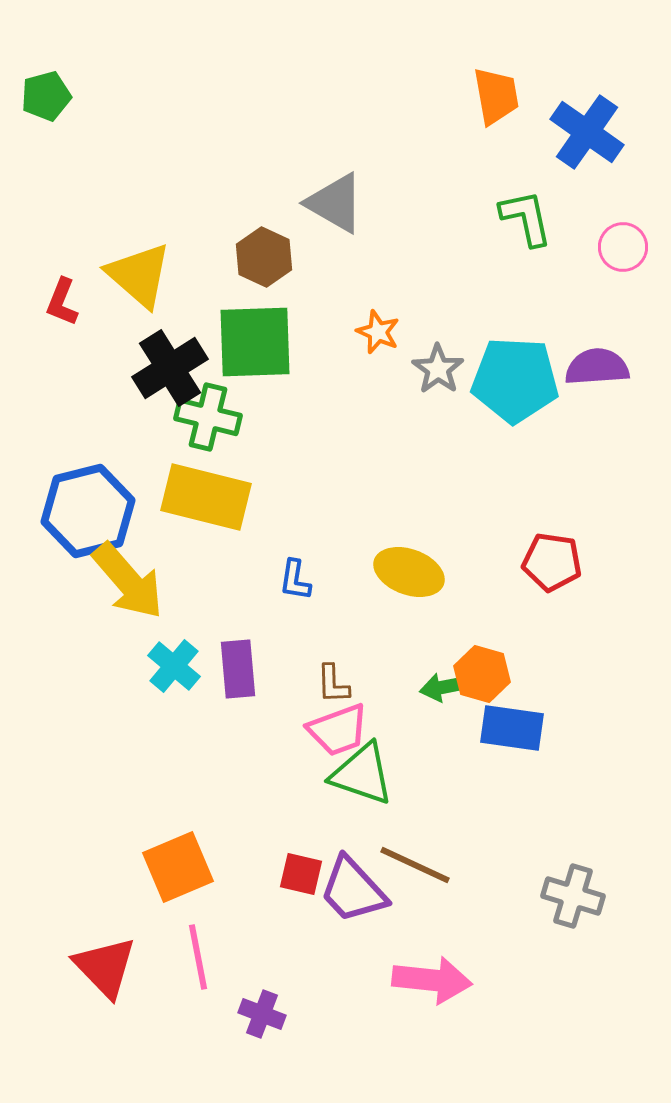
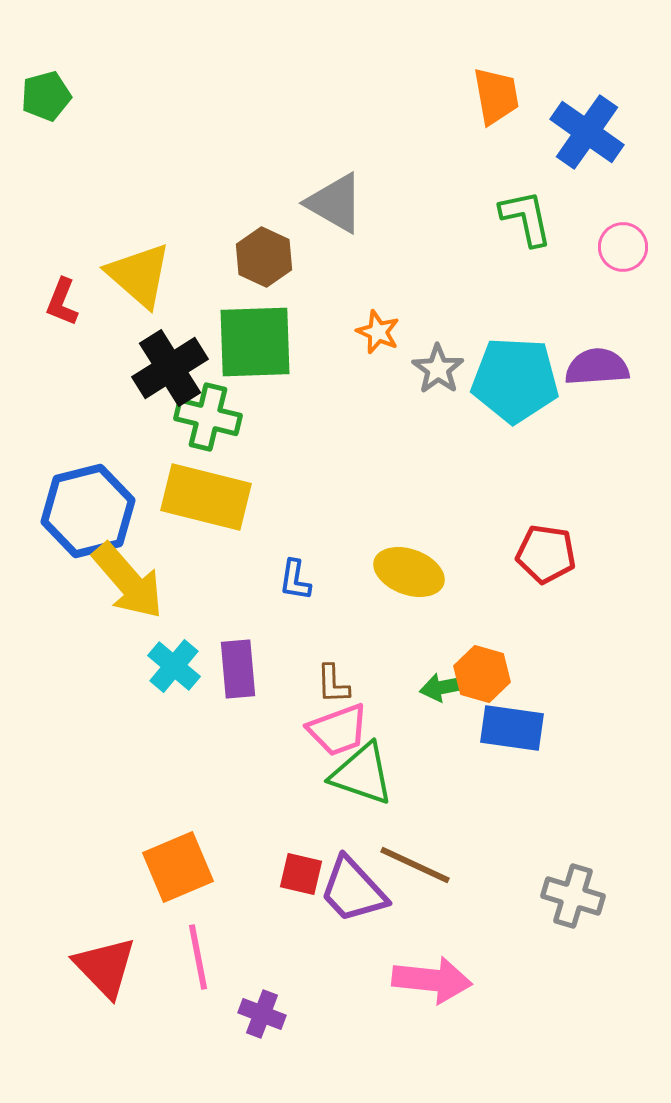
red pentagon: moved 6 px left, 8 px up
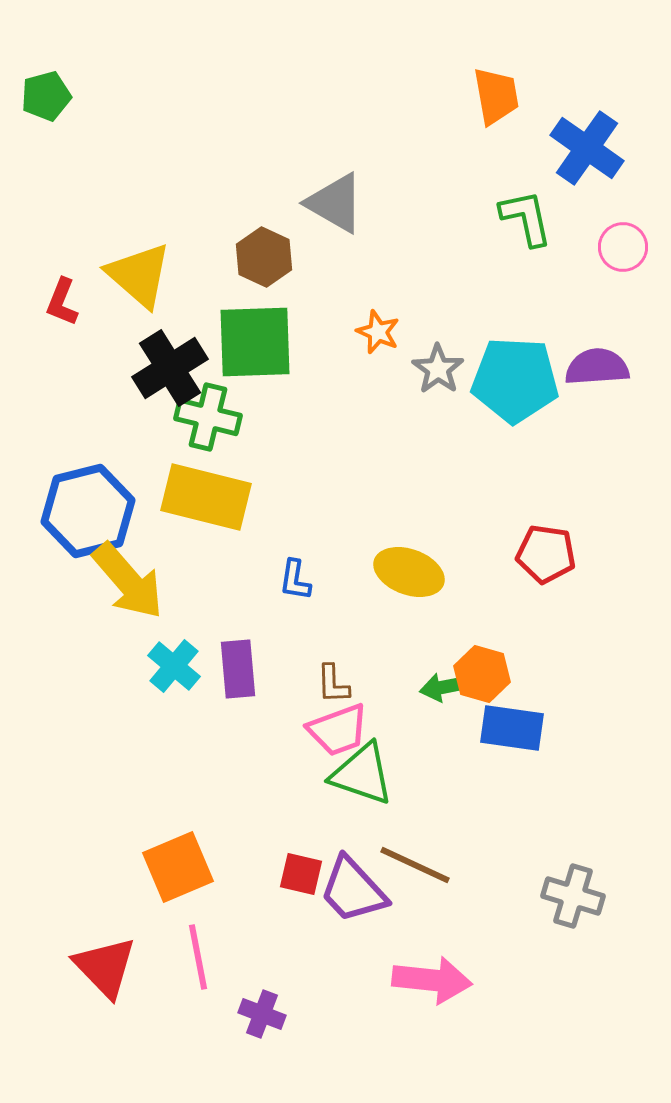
blue cross: moved 16 px down
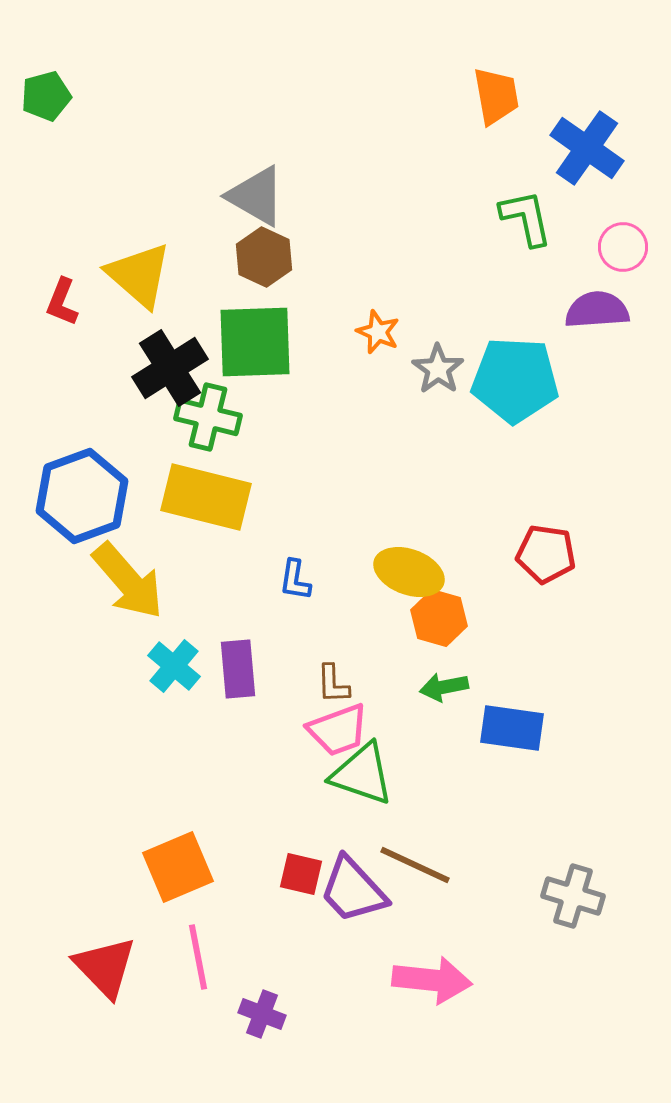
gray triangle: moved 79 px left, 7 px up
purple semicircle: moved 57 px up
blue hexagon: moved 6 px left, 15 px up; rotated 6 degrees counterclockwise
orange hexagon: moved 43 px left, 56 px up
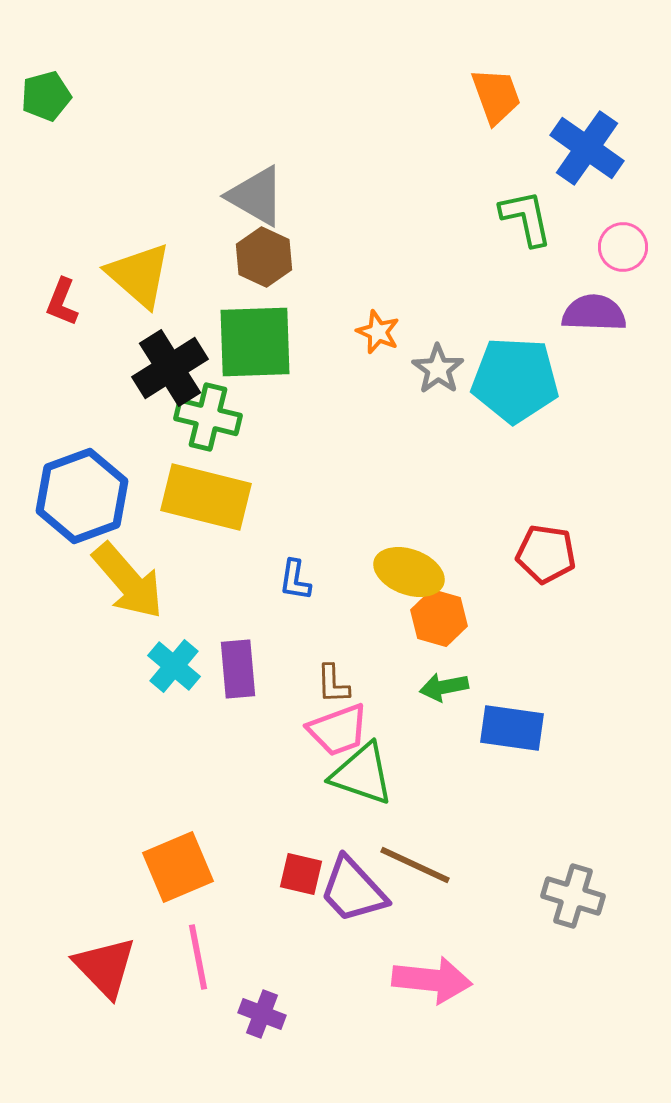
orange trapezoid: rotated 10 degrees counterclockwise
purple semicircle: moved 3 px left, 3 px down; rotated 6 degrees clockwise
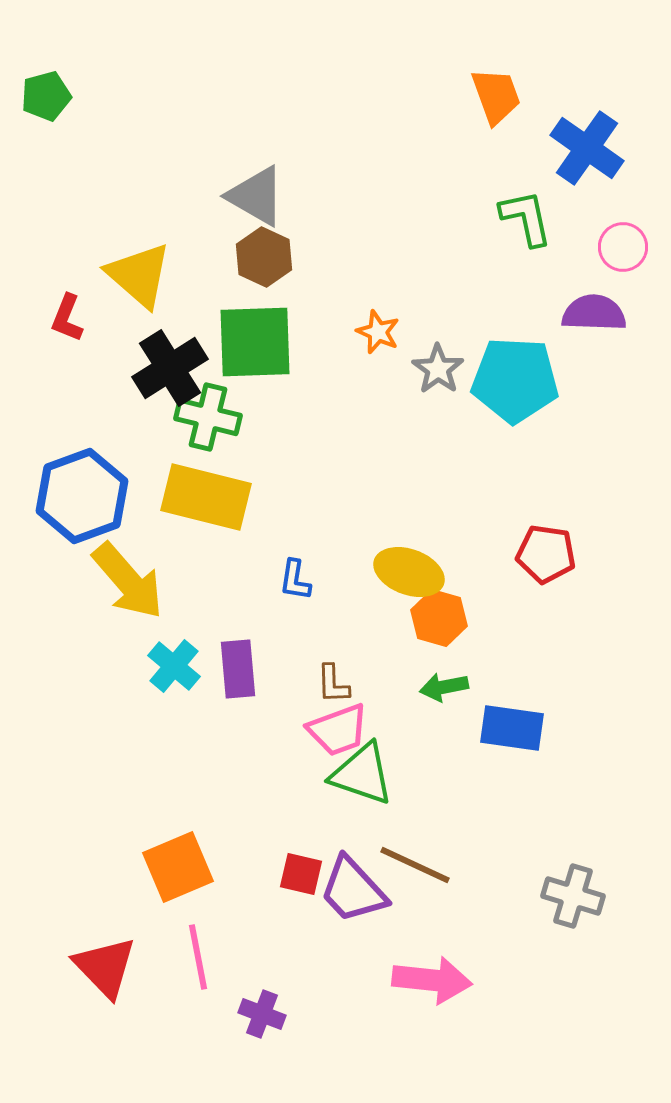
red L-shape: moved 5 px right, 16 px down
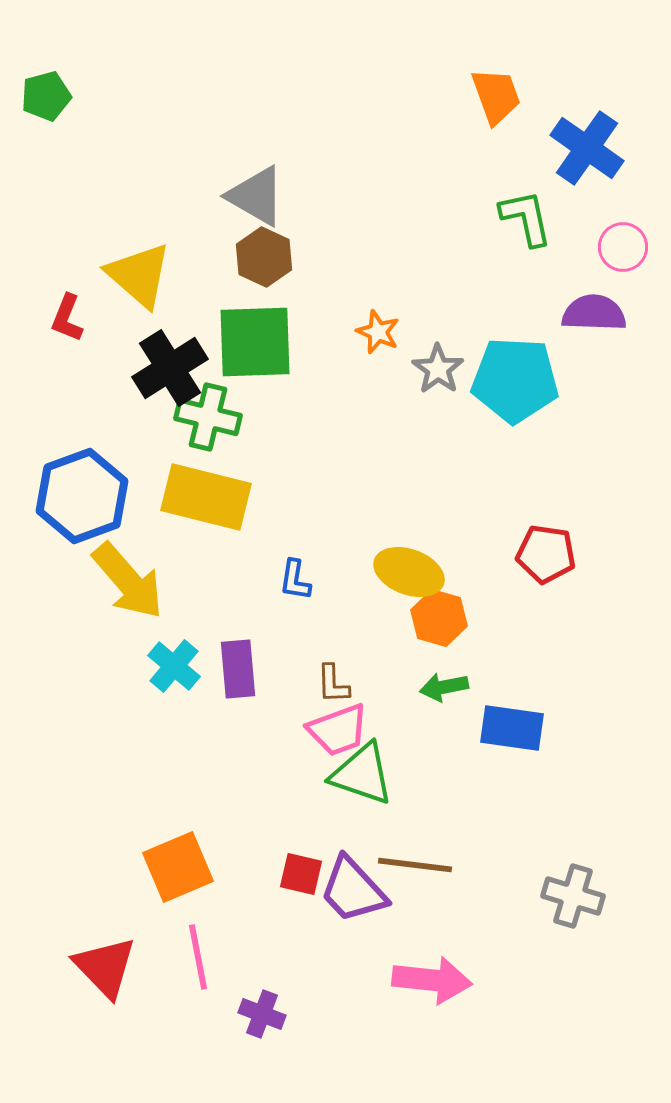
brown line: rotated 18 degrees counterclockwise
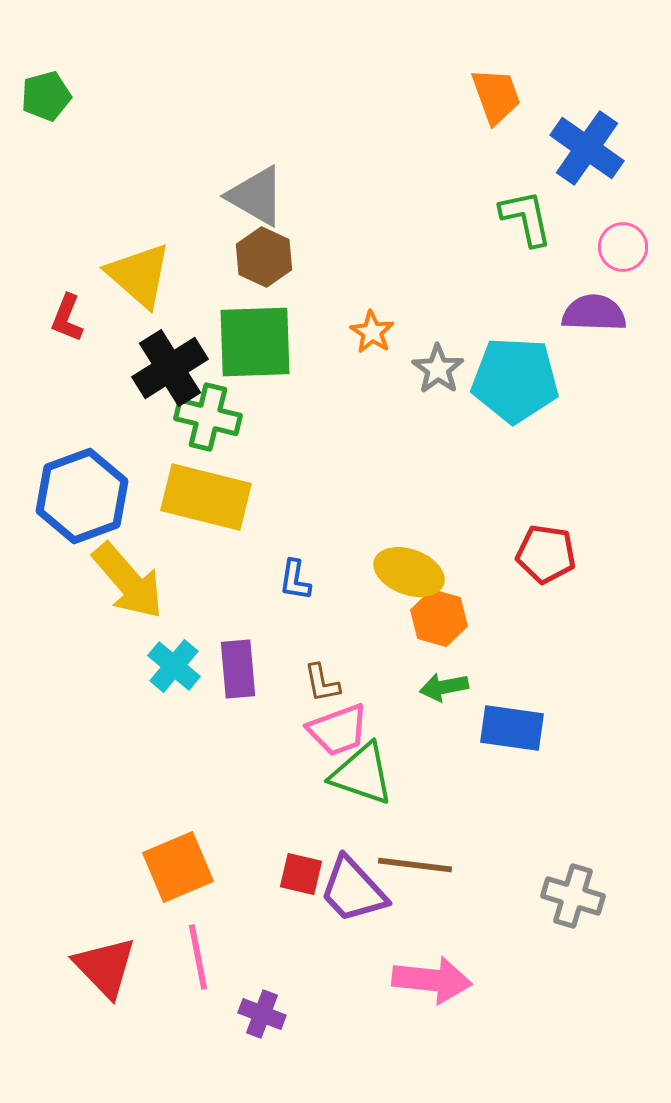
orange star: moved 6 px left; rotated 9 degrees clockwise
brown L-shape: moved 11 px left, 1 px up; rotated 9 degrees counterclockwise
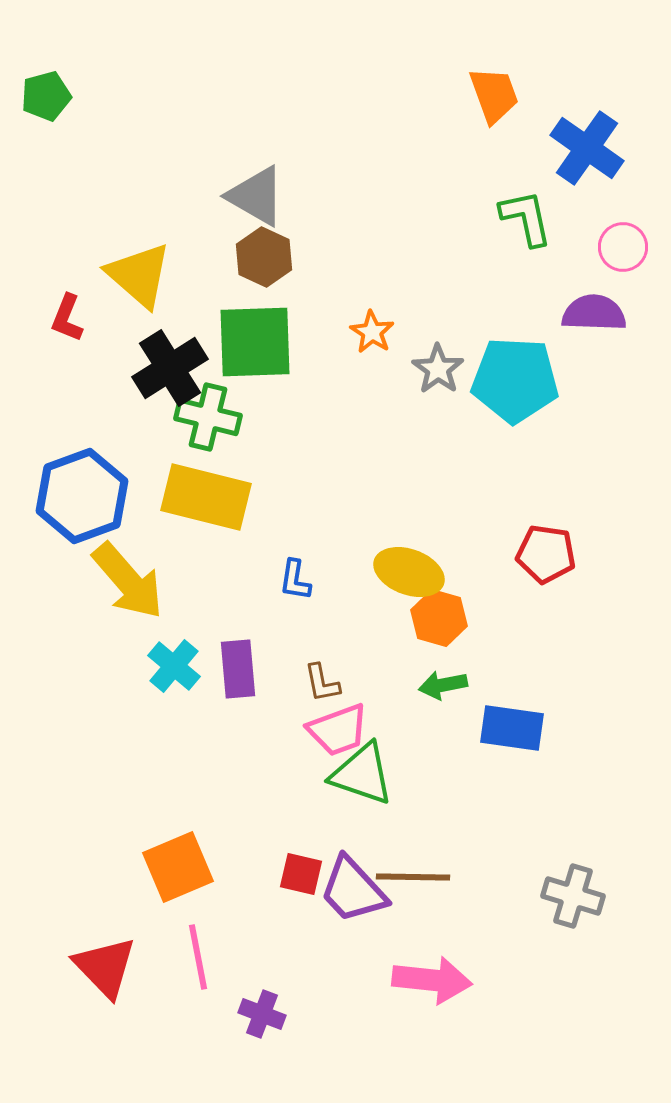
orange trapezoid: moved 2 px left, 1 px up
green arrow: moved 1 px left, 2 px up
brown line: moved 2 px left, 12 px down; rotated 6 degrees counterclockwise
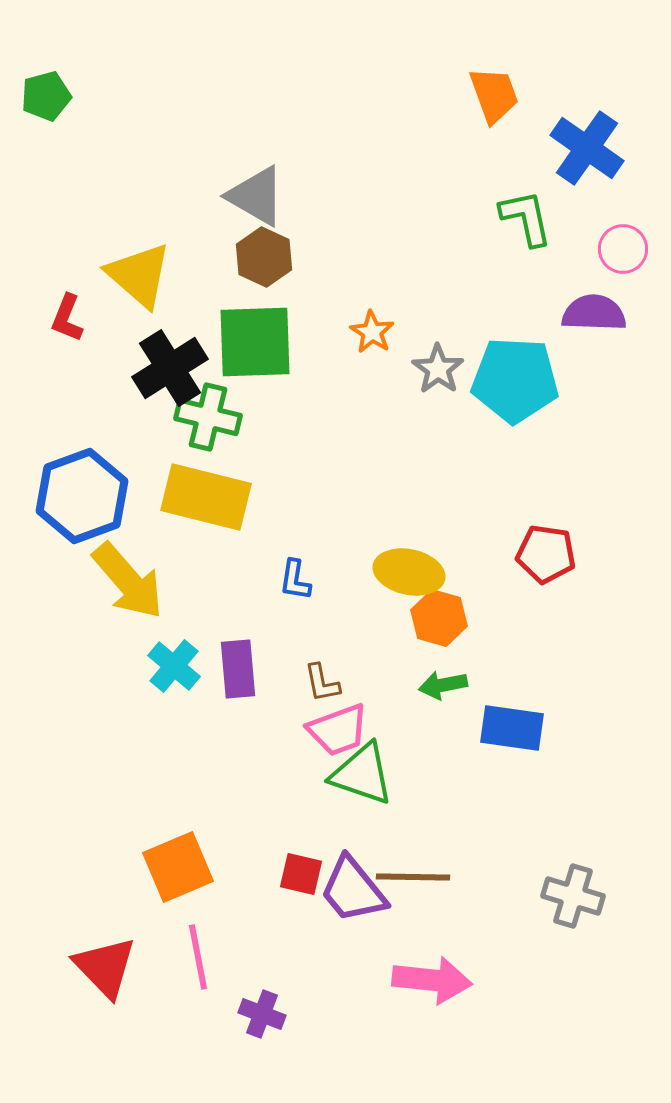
pink circle: moved 2 px down
yellow ellipse: rotated 8 degrees counterclockwise
purple trapezoid: rotated 4 degrees clockwise
